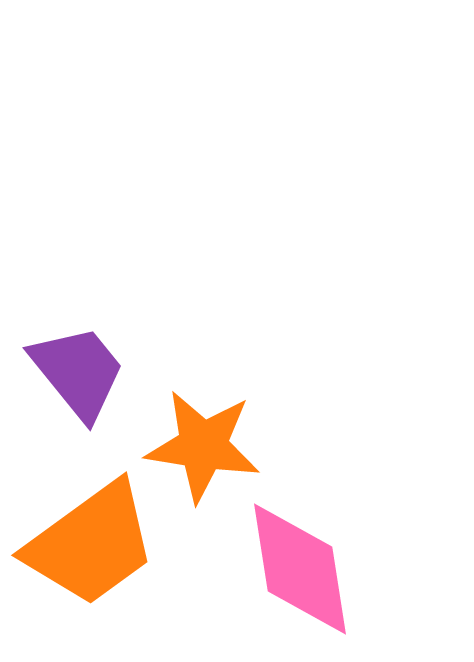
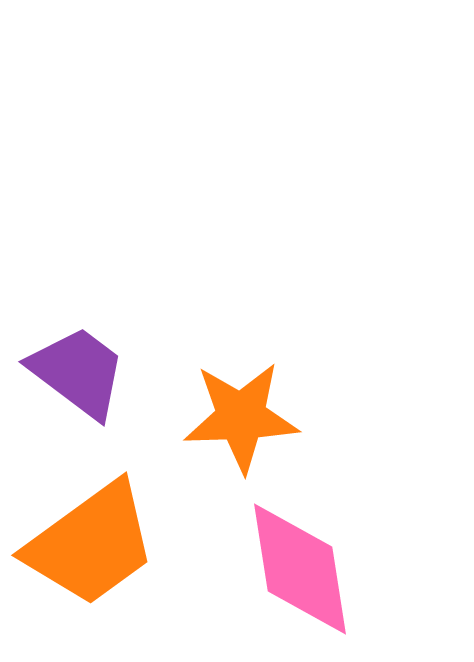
purple trapezoid: rotated 14 degrees counterclockwise
orange star: moved 38 px right, 29 px up; rotated 11 degrees counterclockwise
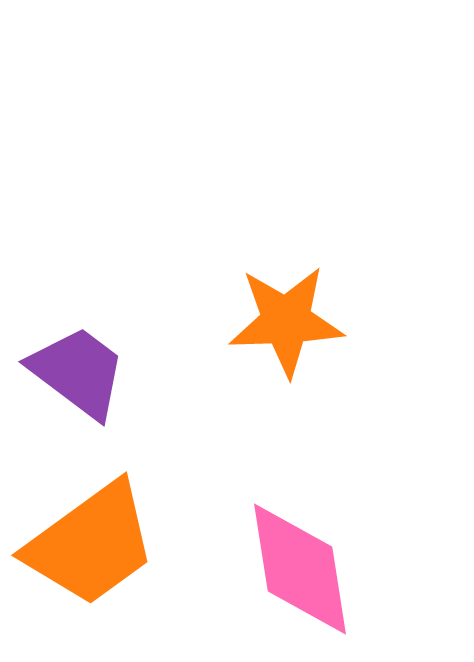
orange star: moved 45 px right, 96 px up
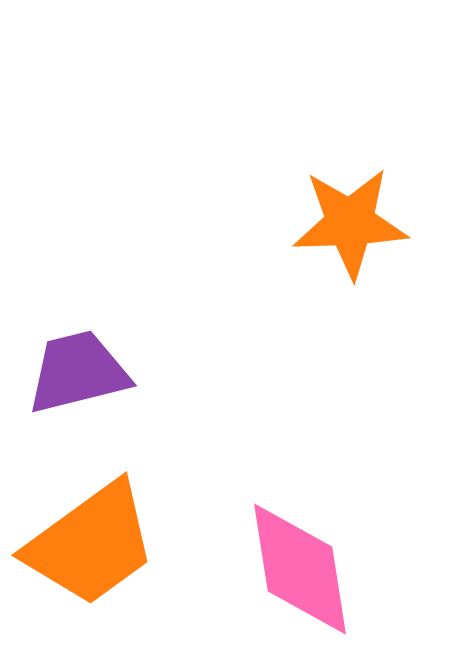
orange star: moved 64 px right, 98 px up
purple trapezoid: rotated 51 degrees counterclockwise
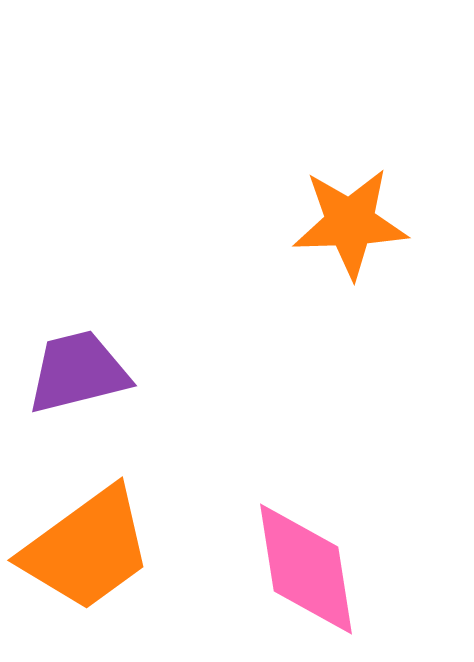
orange trapezoid: moved 4 px left, 5 px down
pink diamond: moved 6 px right
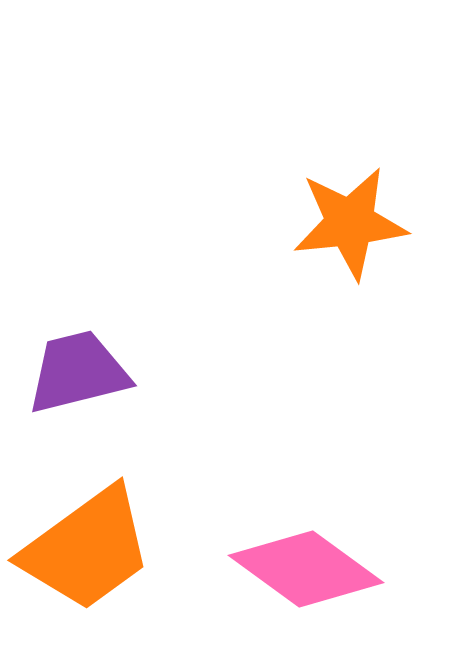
orange star: rotated 4 degrees counterclockwise
pink diamond: rotated 45 degrees counterclockwise
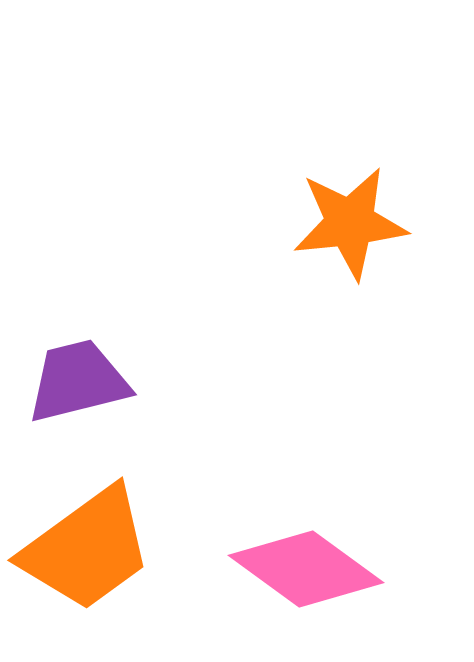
purple trapezoid: moved 9 px down
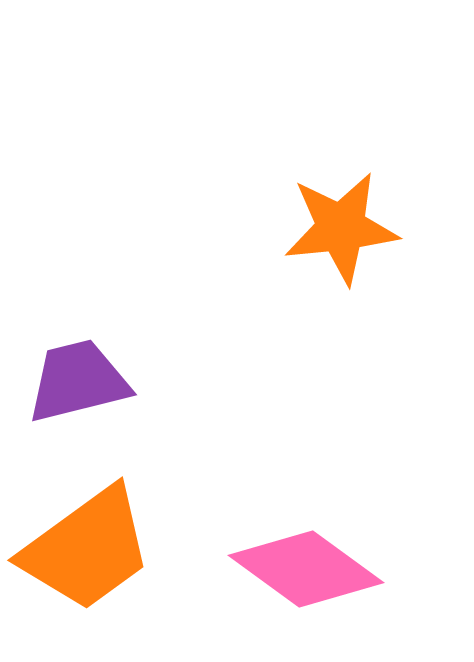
orange star: moved 9 px left, 5 px down
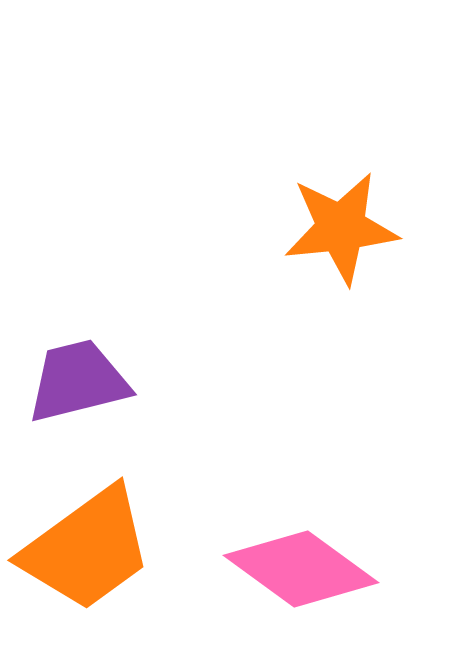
pink diamond: moved 5 px left
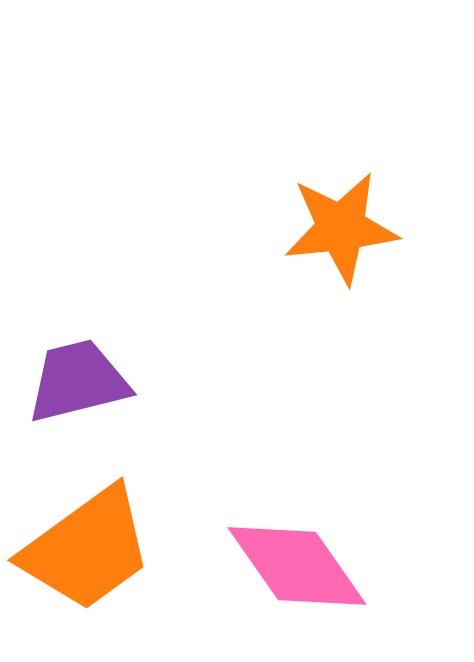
pink diamond: moved 4 px left, 3 px up; rotated 19 degrees clockwise
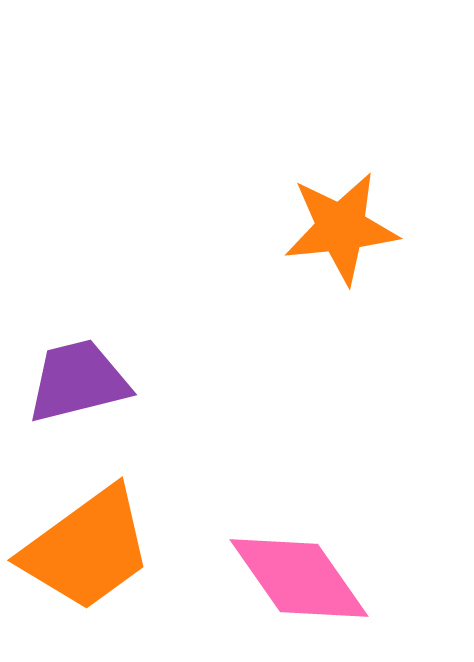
pink diamond: moved 2 px right, 12 px down
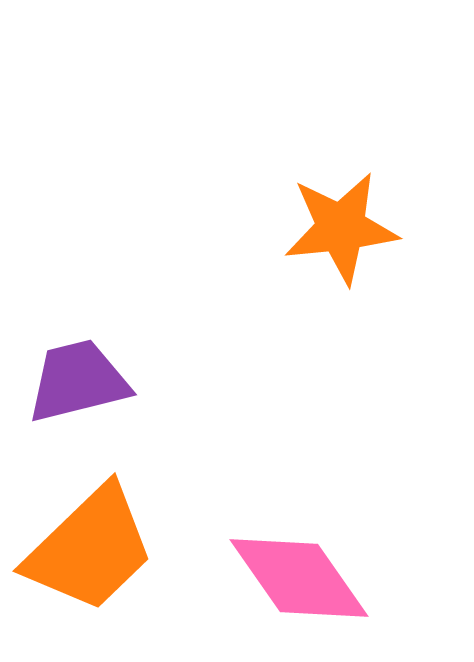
orange trapezoid: moved 3 px right; rotated 8 degrees counterclockwise
